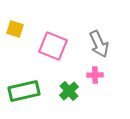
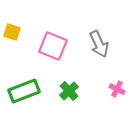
yellow square: moved 3 px left, 3 px down
pink cross: moved 22 px right, 14 px down; rotated 28 degrees clockwise
green rectangle: rotated 8 degrees counterclockwise
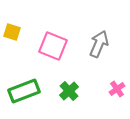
gray arrow: rotated 132 degrees counterclockwise
pink cross: rotated 28 degrees clockwise
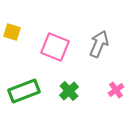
pink square: moved 2 px right, 1 px down
pink cross: moved 1 px left, 1 px down
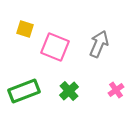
yellow square: moved 13 px right, 3 px up
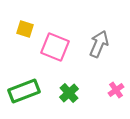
green cross: moved 2 px down
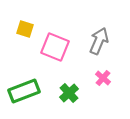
gray arrow: moved 3 px up
pink cross: moved 13 px left, 12 px up; rotated 14 degrees counterclockwise
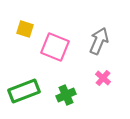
green cross: moved 3 px left, 2 px down; rotated 18 degrees clockwise
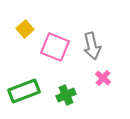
yellow square: rotated 30 degrees clockwise
gray arrow: moved 7 px left, 5 px down; rotated 144 degrees clockwise
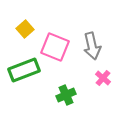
green rectangle: moved 21 px up
